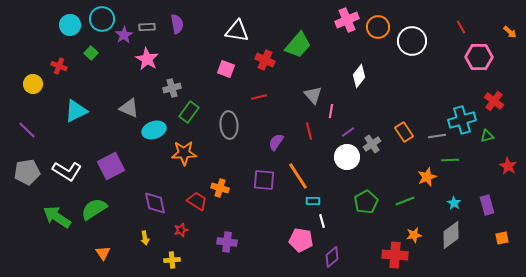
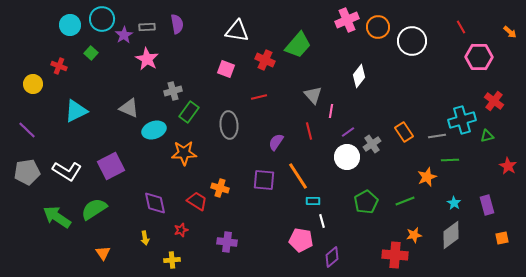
gray cross at (172, 88): moved 1 px right, 3 px down
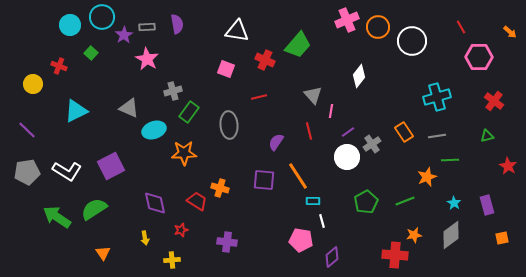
cyan circle at (102, 19): moved 2 px up
cyan cross at (462, 120): moved 25 px left, 23 px up
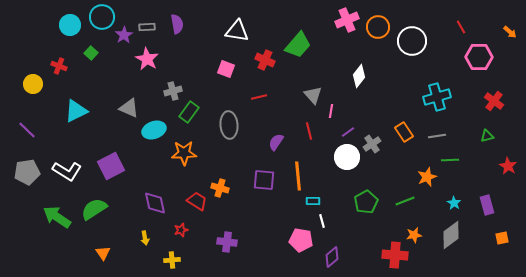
orange line at (298, 176): rotated 28 degrees clockwise
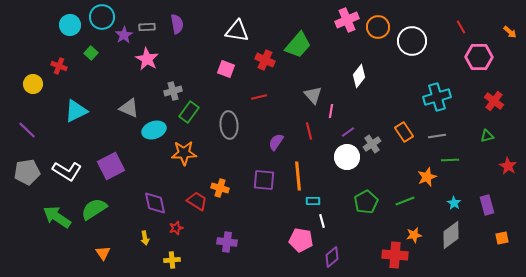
red star at (181, 230): moved 5 px left, 2 px up
